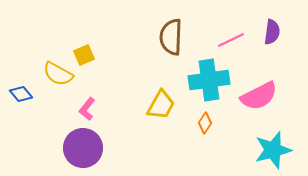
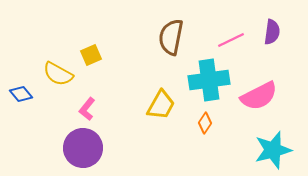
brown semicircle: rotated 9 degrees clockwise
yellow square: moved 7 px right
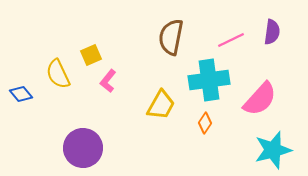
yellow semicircle: rotated 36 degrees clockwise
pink semicircle: moved 1 px right, 3 px down; rotated 21 degrees counterclockwise
pink L-shape: moved 21 px right, 28 px up
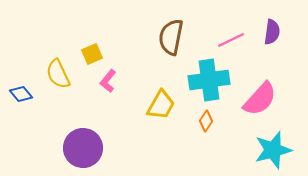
yellow square: moved 1 px right, 1 px up
orange diamond: moved 1 px right, 2 px up
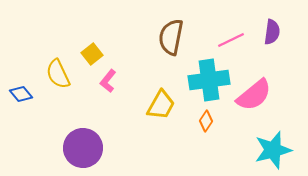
yellow square: rotated 15 degrees counterclockwise
pink semicircle: moved 6 px left, 4 px up; rotated 9 degrees clockwise
